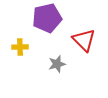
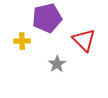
yellow cross: moved 2 px right, 6 px up
gray star: rotated 18 degrees counterclockwise
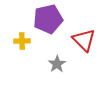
purple pentagon: moved 1 px right, 1 px down
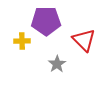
purple pentagon: moved 2 px left, 2 px down; rotated 12 degrees clockwise
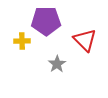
red triangle: moved 1 px right
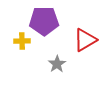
purple pentagon: moved 2 px left
red triangle: rotated 45 degrees clockwise
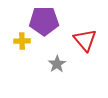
red triangle: rotated 40 degrees counterclockwise
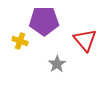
yellow cross: moved 2 px left; rotated 21 degrees clockwise
